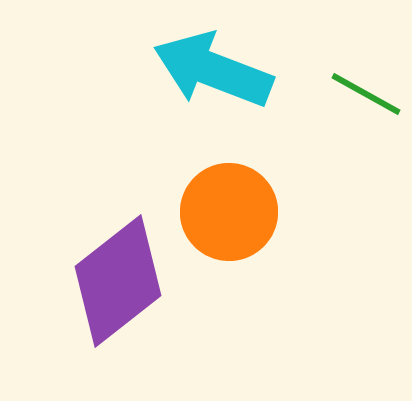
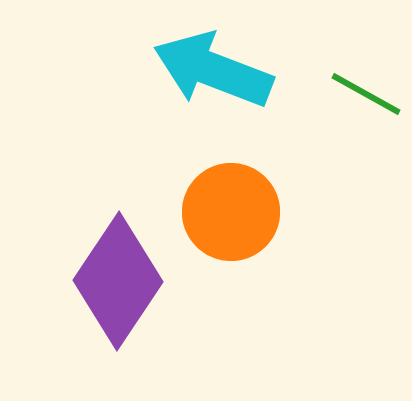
orange circle: moved 2 px right
purple diamond: rotated 18 degrees counterclockwise
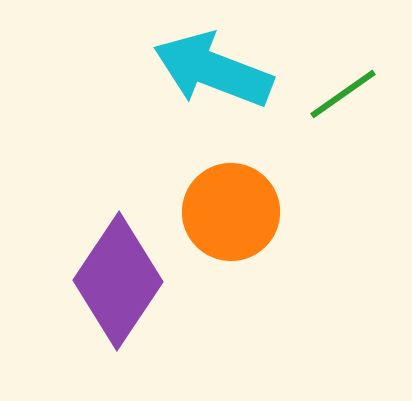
green line: moved 23 px left; rotated 64 degrees counterclockwise
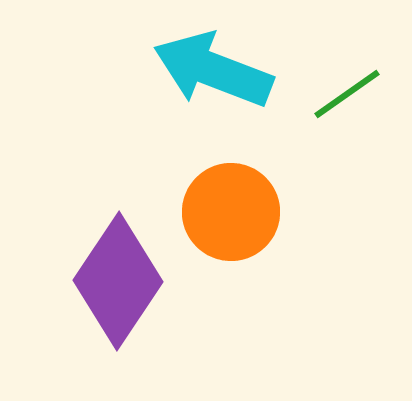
green line: moved 4 px right
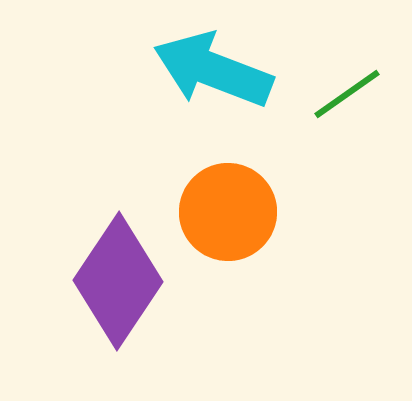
orange circle: moved 3 px left
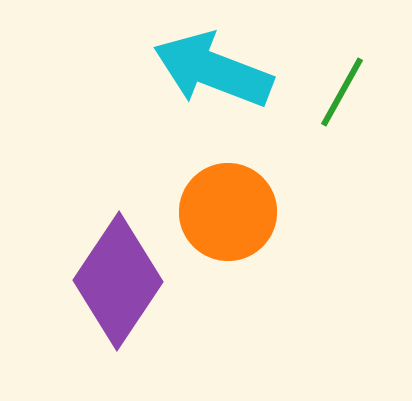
green line: moved 5 px left, 2 px up; rotated 26 degrees counterclockwise
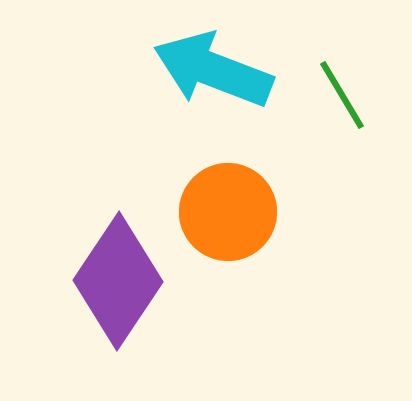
green line: moved 3 px down; rotated 60 degrees counterclockwise
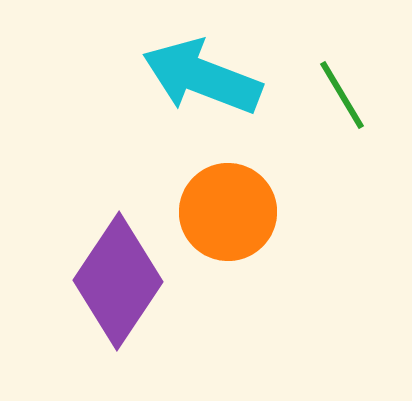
cyan arrow: moved 11 px left, 7 px down
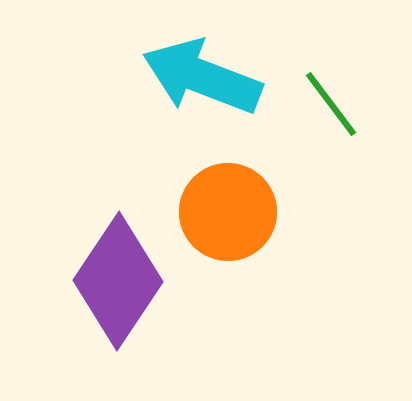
green line: moved 11 px left, 9 px down; rotated 6 degrees counterclockwise
